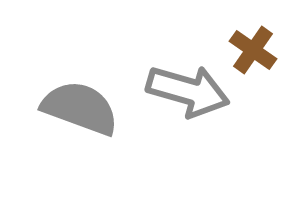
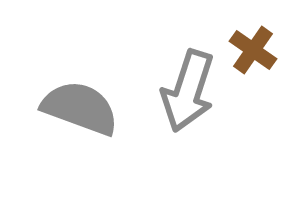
gray arrow: rotated 92 degrees clockwise
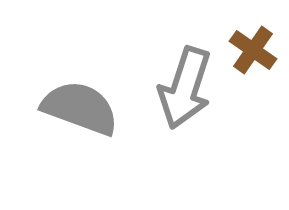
gray arrow: moved 3 px left, 3 px up
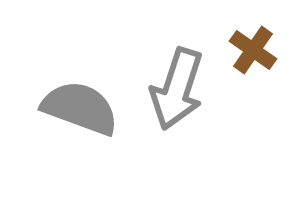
gray arrow: moved 8 px left, 1 px down
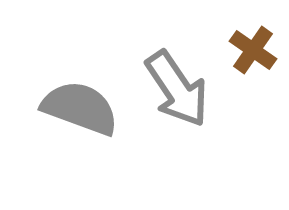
gray arrow: rotated 52 degrees counterclockwise
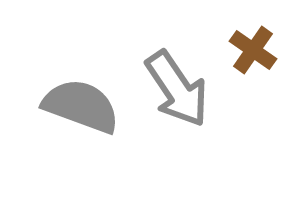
gray semicircle: moved 1 px right, 2 px up
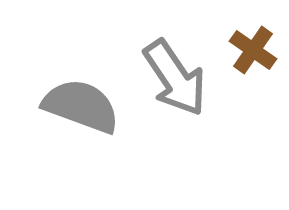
gray arrow: moved 2 px left, 11 px up
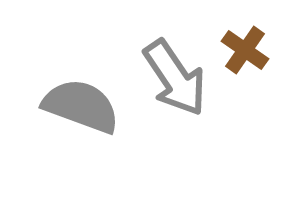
brown cross: moved 8 px left
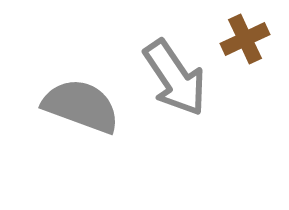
brown cross: moved 11 px up; rotated 30 degrees clockwise
